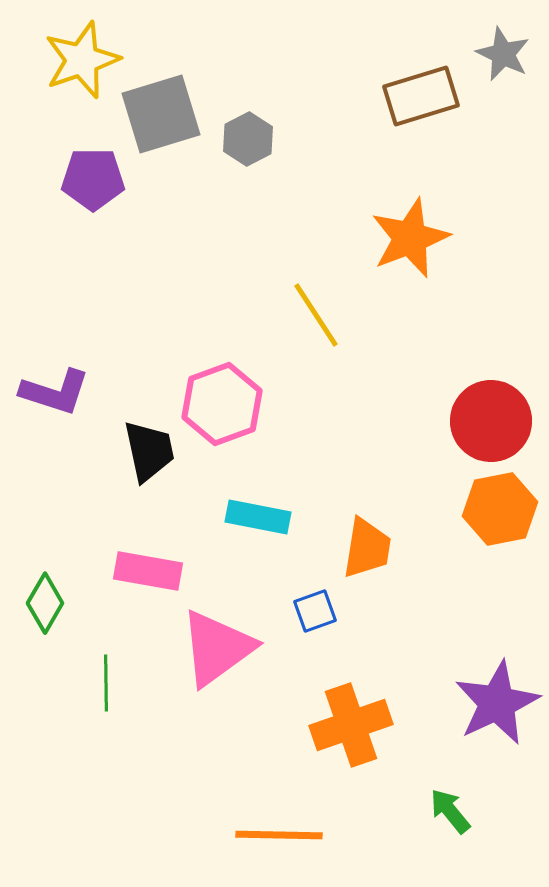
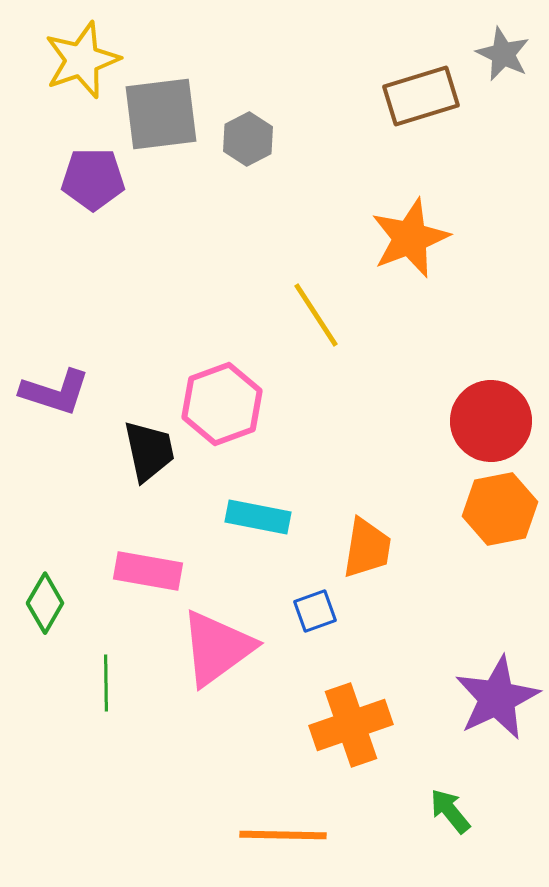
gray square: rotated 10 degrees clockwise
purple star: moved 5 px up
orange line: moved 4 px right
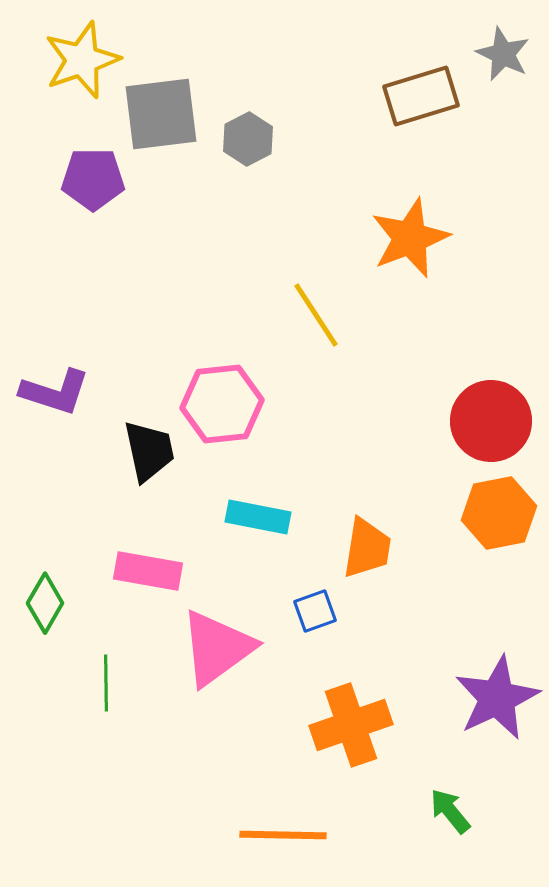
pink hexagon: rotated 14 degrees clockwise
orange hexagon: moved 1 px left, 4 px down
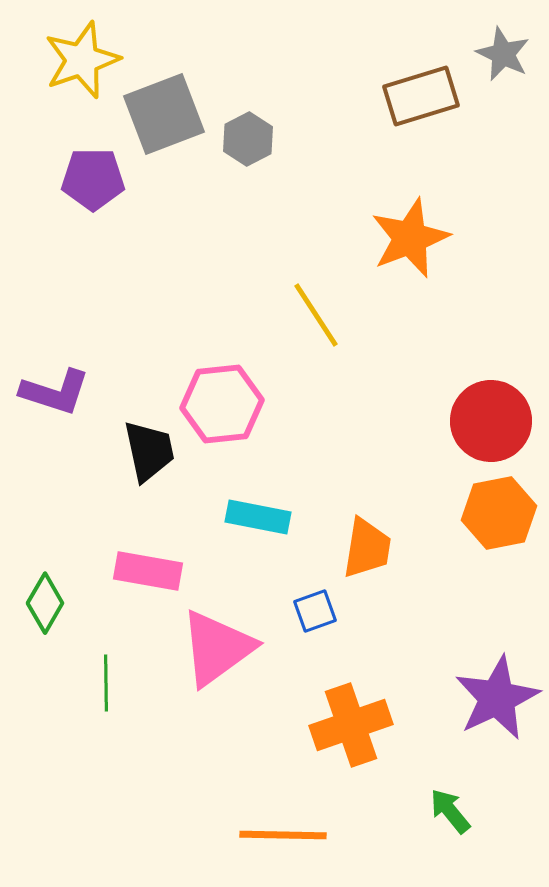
gray square: moved 3 px right; rotated 14 degrees counterclockwise
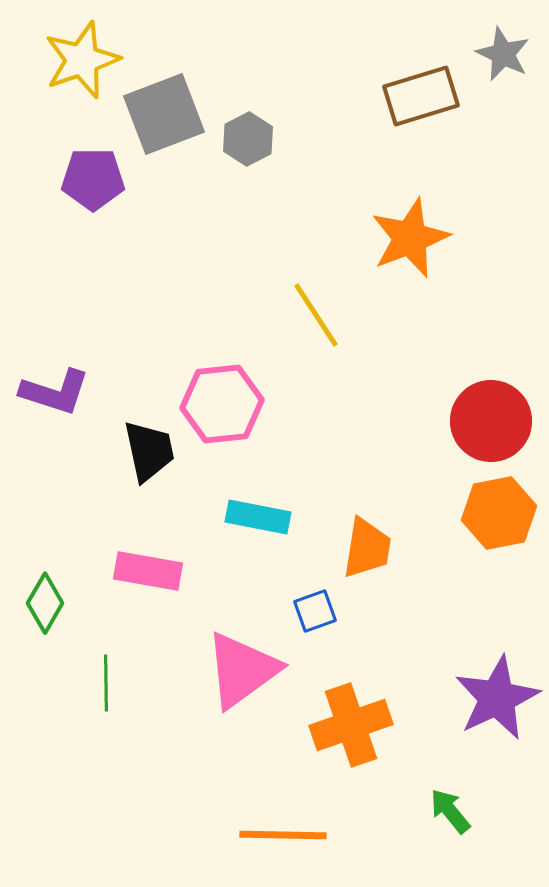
pink triangle: moved 25 px right, 22 px down
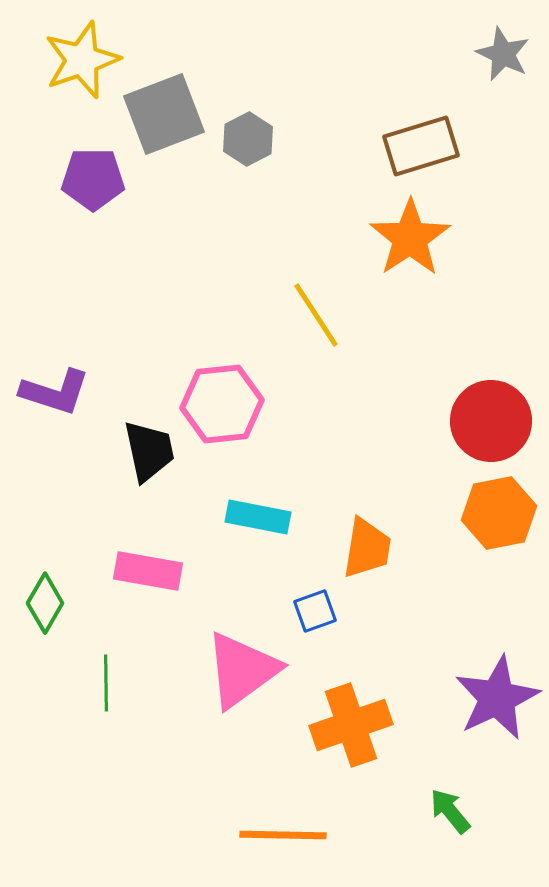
brown rectangle: moved 50 px down
orange star: rotated 12 degrees counterclockwise
